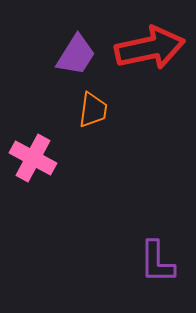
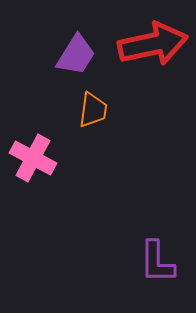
red arrow: moved 3 px right, 4 px up
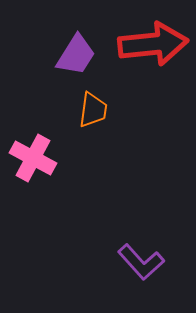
red arrow: rotated 6 degrees clockwise
purple L-shape: moved 16 px left; rotated 42 degrees counterclockwise
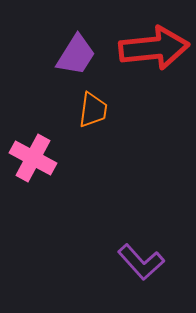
red arrow: moved 1 px right, 4 px down
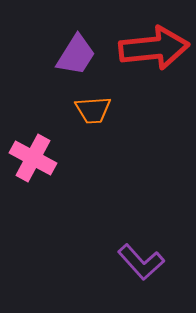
orange trapezoid: rotated 78 degrees clockwise
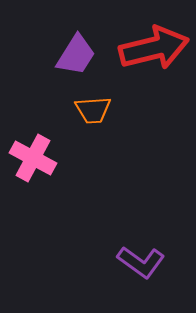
red arrow: rotated 8 degrees counterclockwise
purple L-shape: rotated 12 degrees counterclockwise
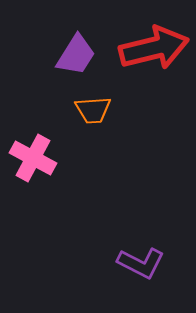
purple L-shape: moved 1 px down; rotated 9 degrees counterclockwise
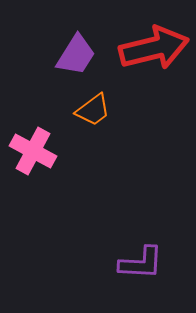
orange trapezoid: rotated 33 degrees counterclockwise
pink cross: moved 7 px up
purple L-shape: rotated 24 degrees counterclockwise
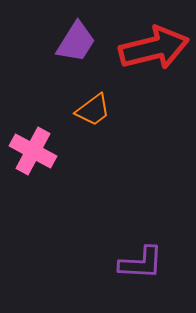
purple trapezoid: moved 13 px up
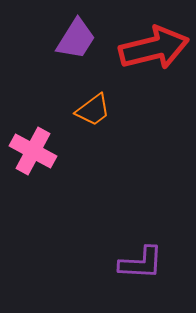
purple trapezoid: moved 3 px up
